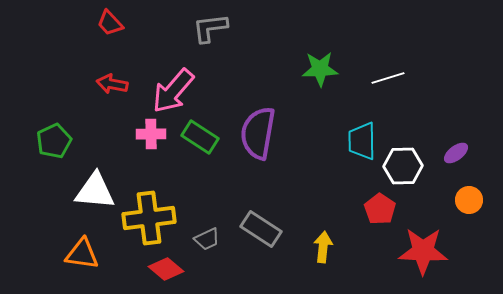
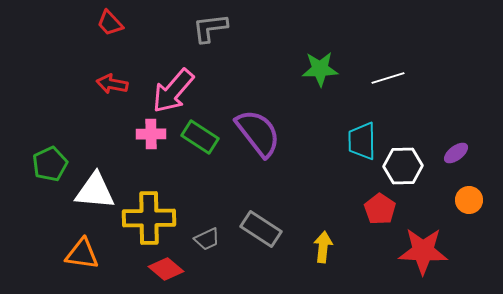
purple semicircle: rotated 132 degrees clockwise
green pentagon: moved 4 px left, 23 px down
yellow cross: rotated 6 degrees clockwise
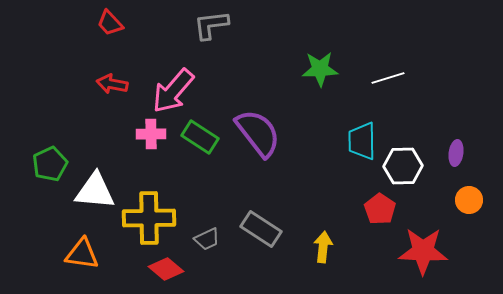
gray L-shape: moved 1 px right, 3 px up
purple ellipse: rotated 45 degrees counterclockwise
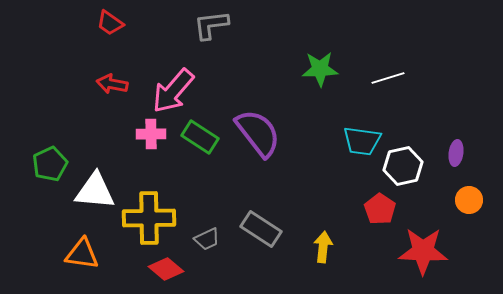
red trapezoid: rotated 12 degrees counterclockwise
cyan trapezoid: rotated 81 degrees counterclockwise
white hexagon: rotated 12 degrees counterclockwise
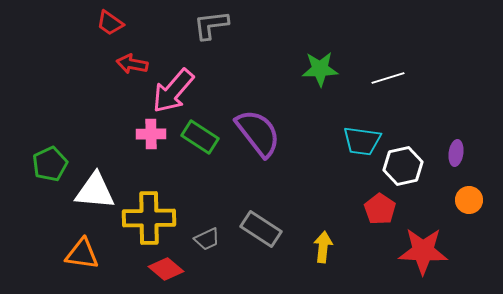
red arrow: moved 20 px right, 20 px up
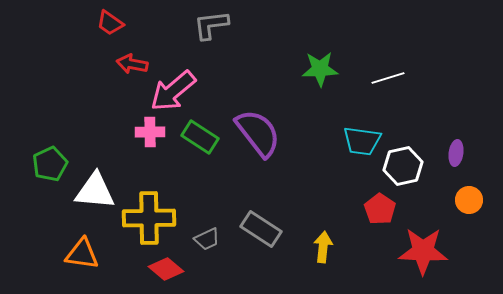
pink arrow: rotated 9 degrees clockwise
pink cross: moved 1 px left, 2 px up
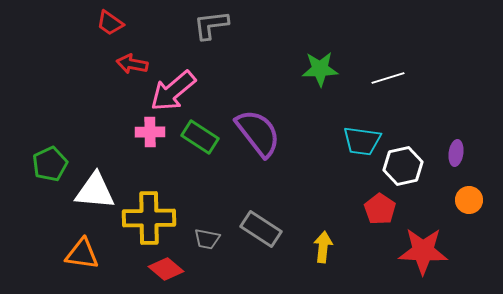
gray trapezoid: rotated 36 degrees clockwise
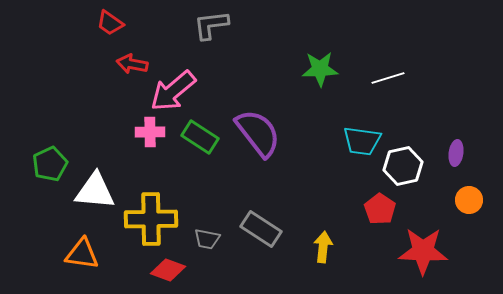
yellow cross: moved 2 px right, 1 px down
red diamond: moved 2 px right, 1 px down; rotated 20 degrees counterclockwise
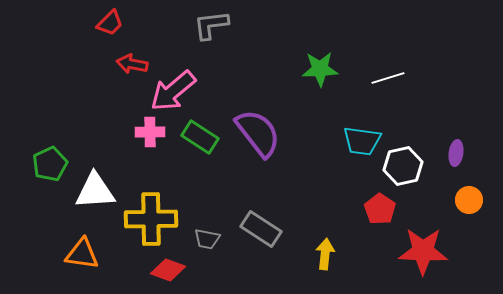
red trapezoid: rotated 80 degrees counterclockwise
white triangle: rotated 9 degrees counterclockwise
yellow arrow: moved 2 px right, 7 px down
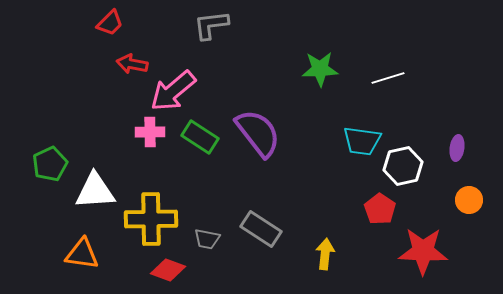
purple ellipse: moved 1 px right, 5 px up
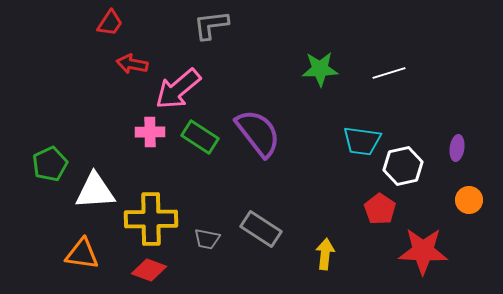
red trapezoid: rotated 12 degrees counterclockwise
white line: moved 1 px right, 5 px up
pink arrow: moved 5 px right, 2 px up
red diamond: moved 19 px left
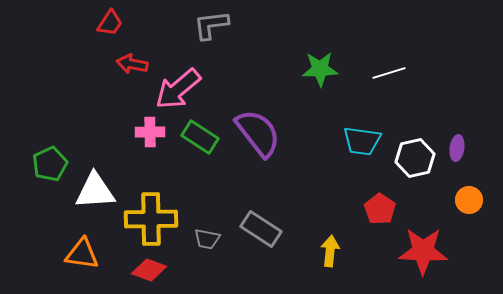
white hexagon: moved 12 px right, 8 px up
yellow arrow: moved 5 px right, 3 px up
